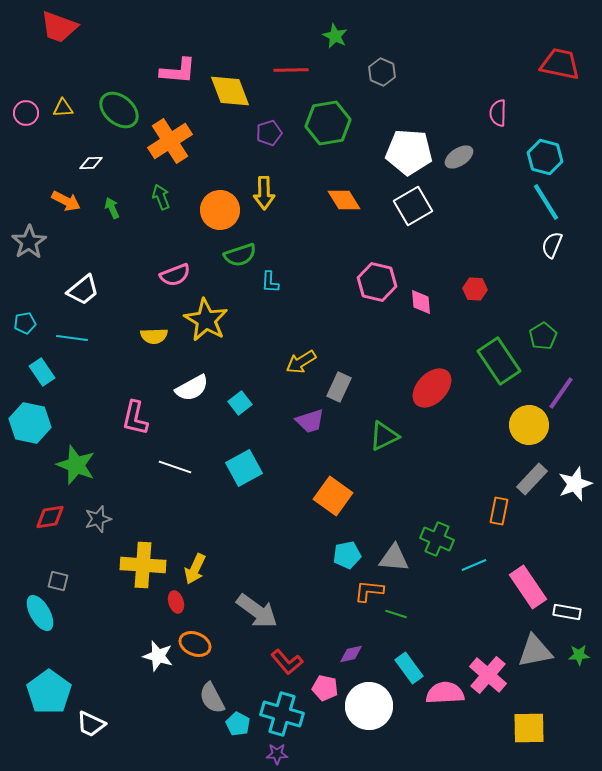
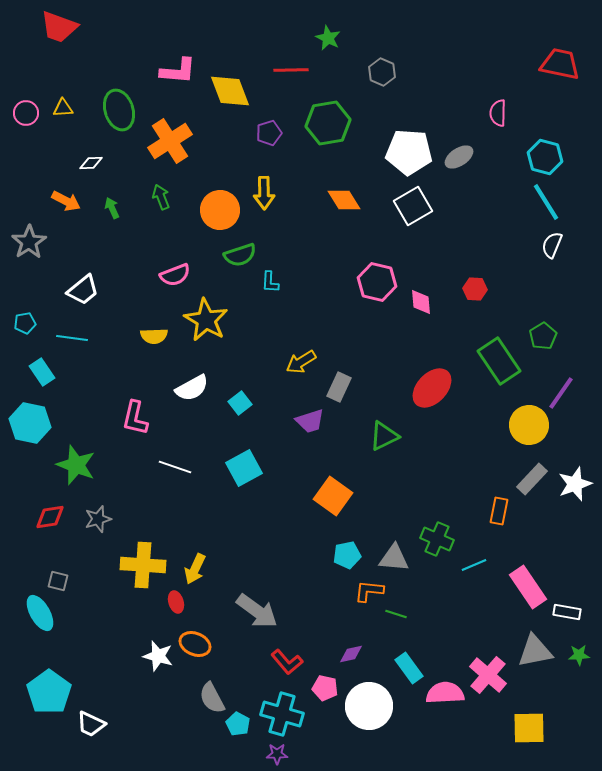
green star at (335, 36): moved 7 px left, 2 px down
green ellipse at (119, 110): rotated 33 degrees clockwise
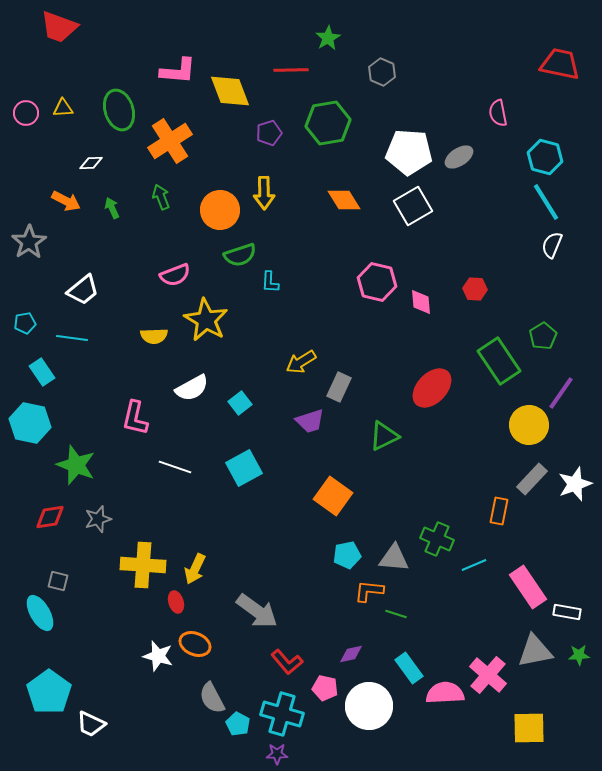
green star at (328, 38): rotated 15 degrees clockwise
pink semicircle at (498, 113): rotated 12 degrees counterclockwise
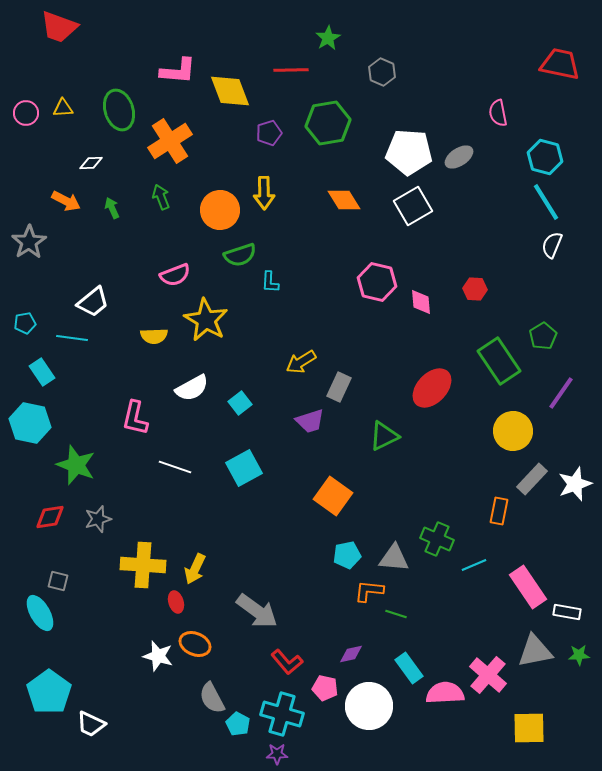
white trapezoid at (83, 290): moved 10 px right, 12 px down
yellow circle at (529, 425): moved 16 px left, 6 px down
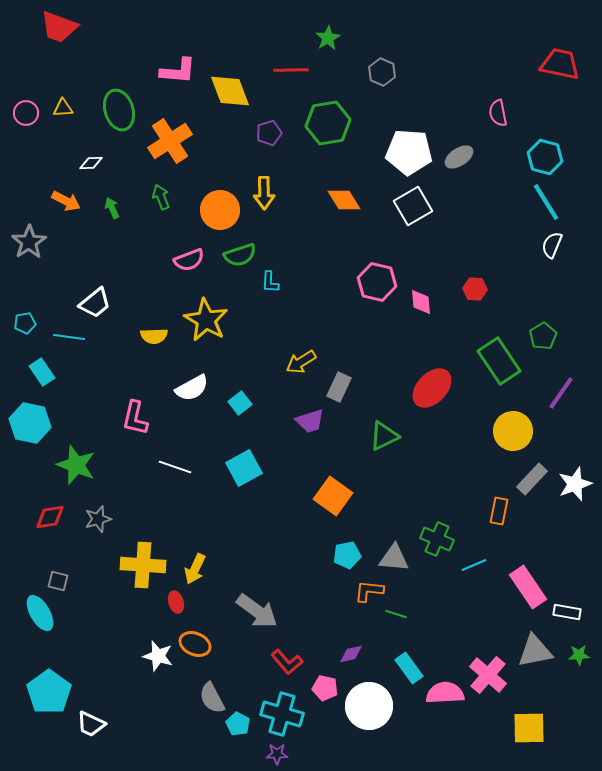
pink semicircle at (175, 275): moved 14 px right, 15 px up
white trapezoid at (93, 302): moved 2 px right, 1 px down
cyan line at (72, 338): moved 3 px left, 1 px up
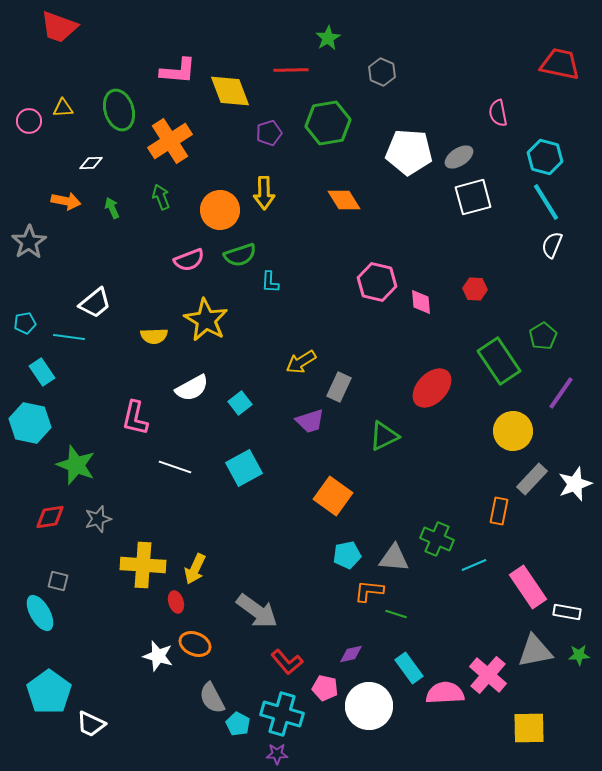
pink circle at (26, 113): moved 3 px right, 8 px down
orange arrow at (66, 201): rotated 16 degrees counterclockwise
white square at (413, 206): moved 60 px right, 9 px up; rotated 15 degrees clockwise
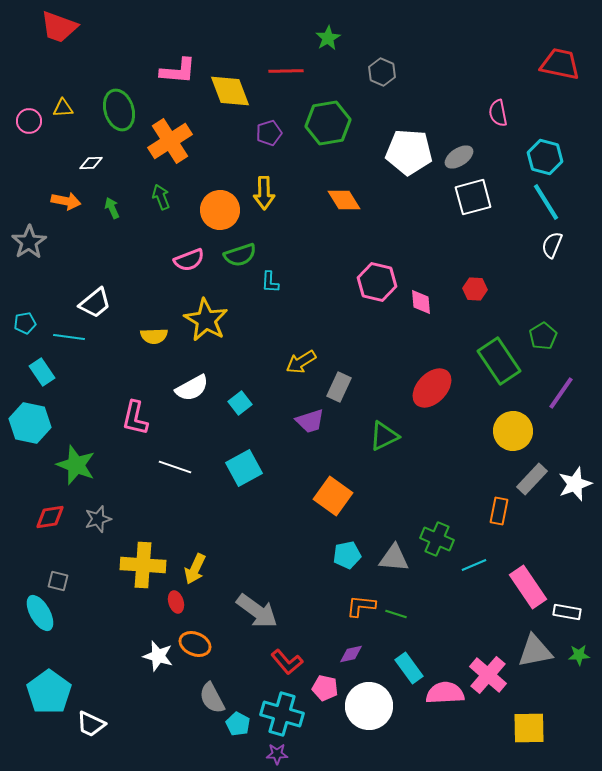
red line at (291, 70): moved 5 px left, 1 px down
orange L-shape at (369, 591): moved 8 px left, 15 px down
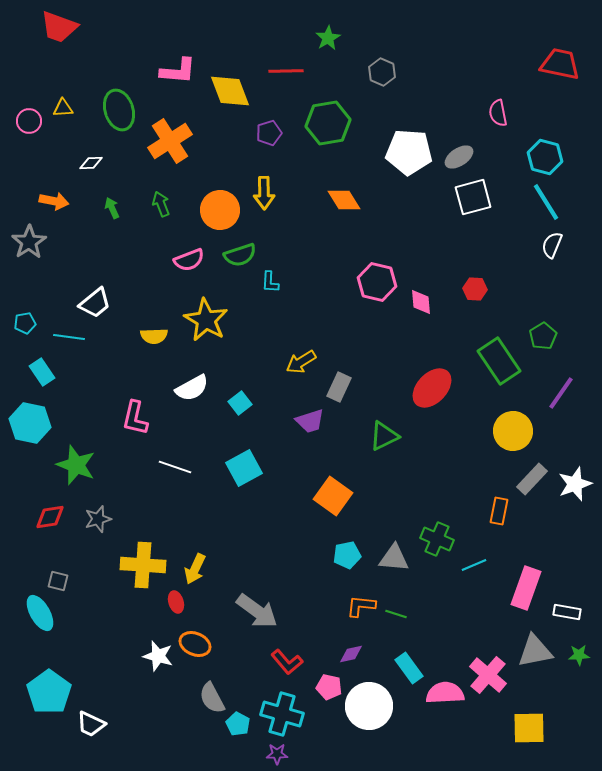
green arrow at (161, 197): moved 7 px down
orange arrow at (66, 201): moved 12 px left
pink rectangle at (528, 587): moved 2 px left, 1 px down; rotated 54 degrees clockwise
pink pentagon at (325, 688): moved 4 px right, 1 px up
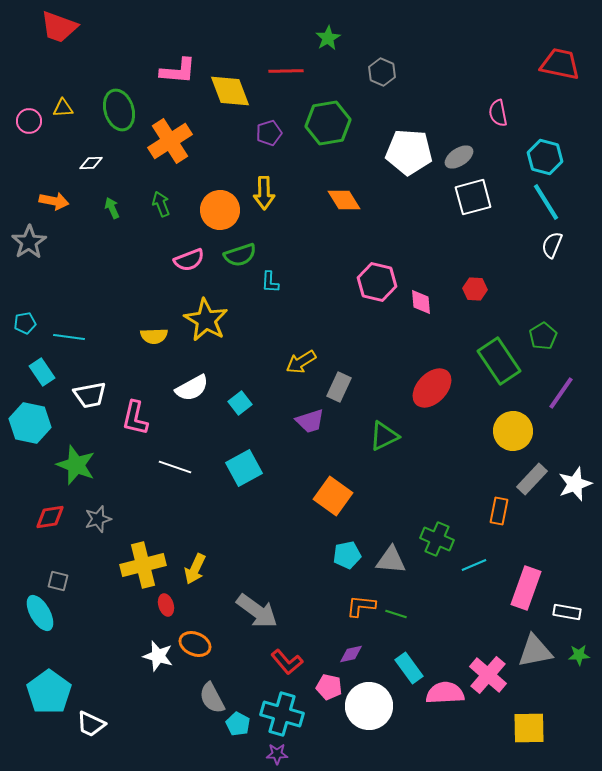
white trapezoid at (95, 303): moved 5 px left, 92 px down; rotated 28 degrees clockwise
gray triangle at (394, 558): moved 3 px left, 2 px down
yellow cross at (143, 565): rotated 18 degrees counterclockwise
red ellipse at (176, 602): moved 10 px left, 3 px down
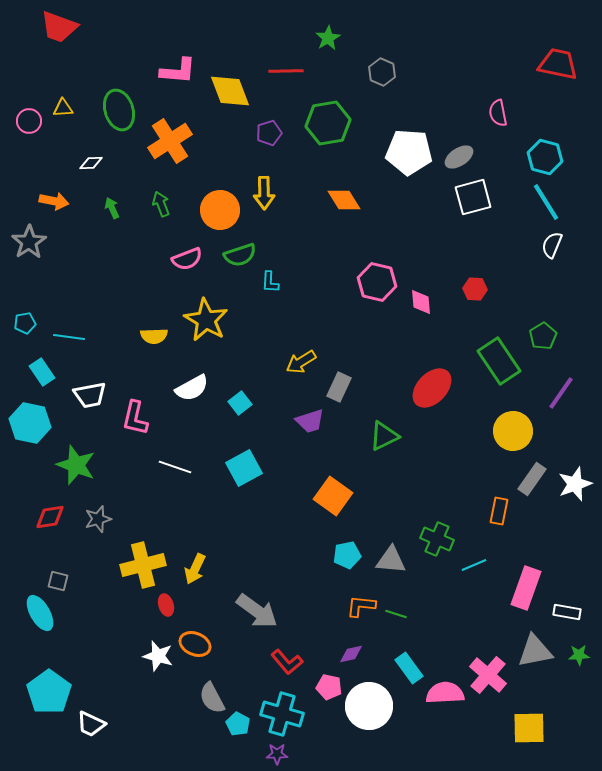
red trapezoid at (560, 64): moved 2 px left
pink semicircle at (189, 260): moved 2 px left, 1 px up
gray rectangle at (532, 479): rotated 8 degrees counterclockwise
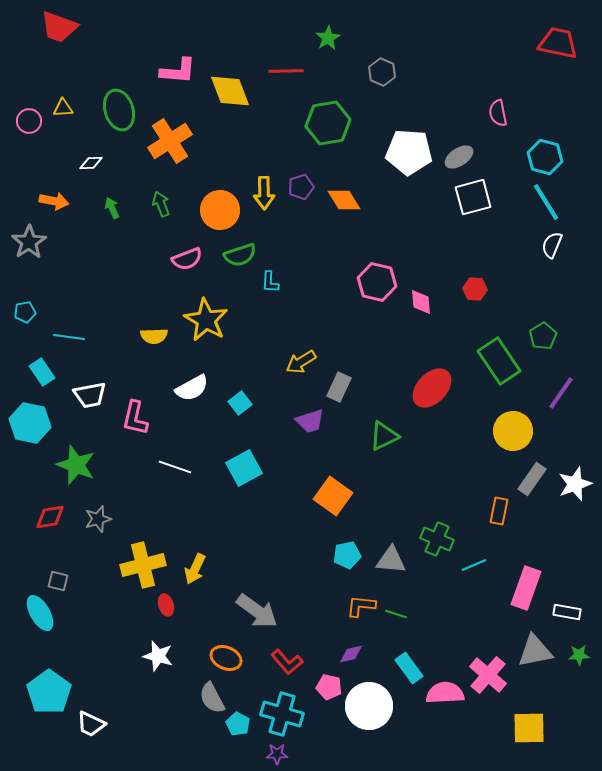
red trapezoid at (558, 64): moved 21 px up
purple pentagon at (269, 133): moved 32 px right, 54 px down
cyan pentagon at (25, 323): moved 11 px up
orange ellipse at (195, 644): moved 31 px right, 14 px down
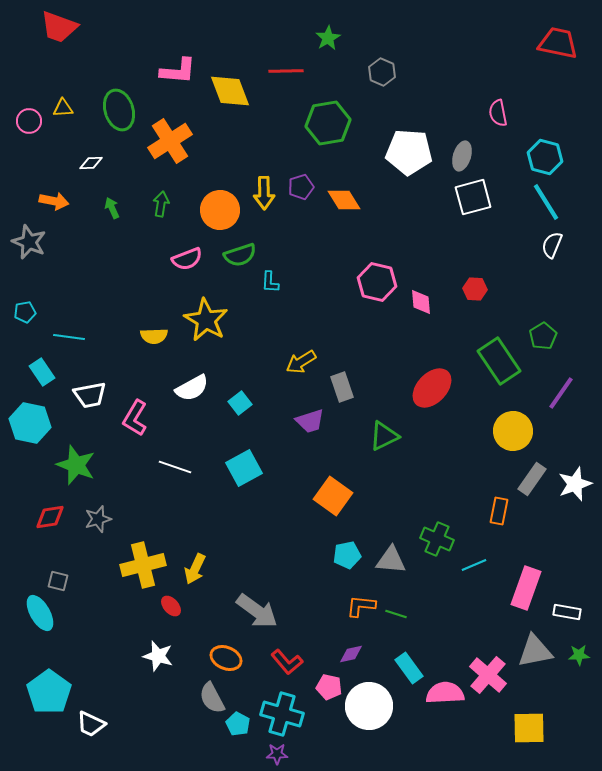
gray ellipse at (459, 157): moved 3 px right, 1 px up; rotated 40 degrees counterclockwise
green arrow at (161, 204): rotated 30 degrees clockwise
gray star at (29, 242): rotated 16 degrees counterclockwise
gray rectangle at (339, 387): moved 3 px right; rotated 44 degrees counterclockwise
pink L-shape at (135, 418): rotated 18 degrees clockwise
red ellipse at (166, 605): moved 5 px right, 1 px down; rotated 25 degrees counterclockwise
